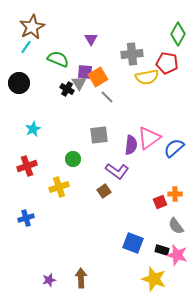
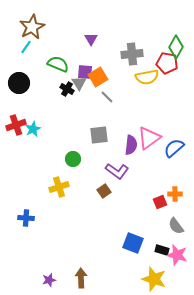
green diamond: moved 2 px left, 13 px down
green semicircle: moved 5 px down
red cross: moved 11 px left, 41 px up
blue cross: rotated 21 degrees clockwise
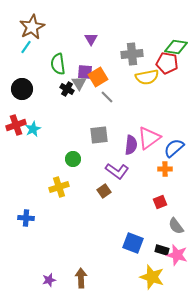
green diamond: rotated 70 degrees clockwise
green semicircle: rotated 120 degrees counterclockwise
black circle: moved 3 px right, 6 px down
orange cross: moved 10 px left, 25 px up
yellow star: moved 2 px left, 2 px up
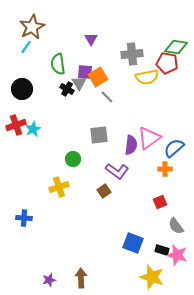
blue cross: moved 2 px left
